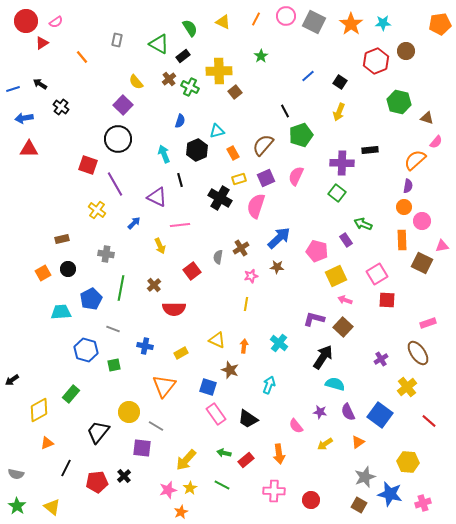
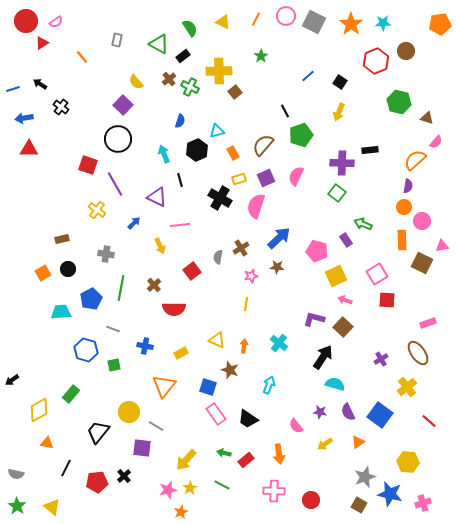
orange triangle at (47, 443): rotated 32 degrees clockwise
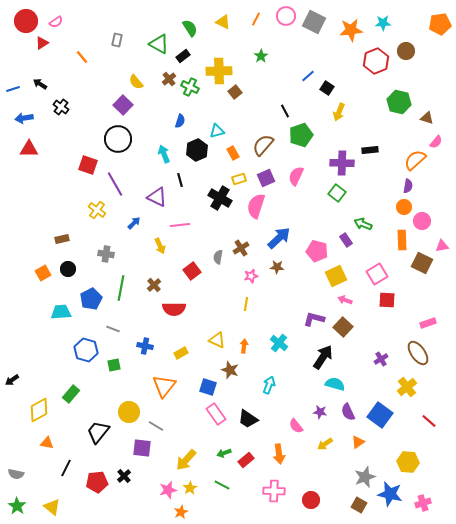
orange star at (351, 24): moved 6 px down; rotated 30 degrees clockwise
black square at (340, 82): moved 13 px left, 6 px down
green arrow at (224, 453): rotated 32 degrees counterclockwise
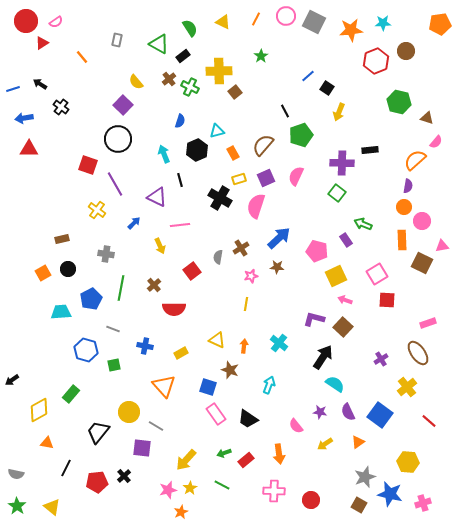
cyan semicircle at (335, 384): rotated 18 degrees clockwise
orange triangle at (164, 386): rotated 20 degrees counterclockwise
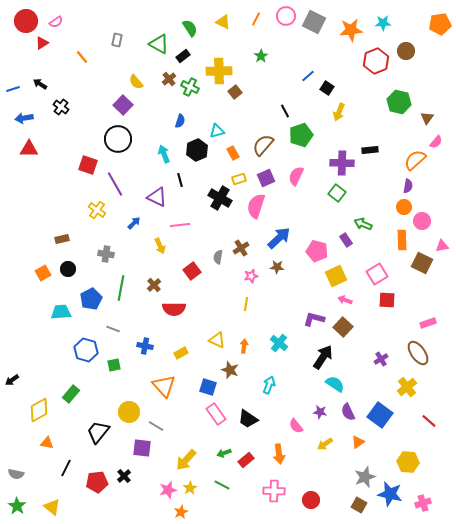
brown triangle at (427, 118): rotated 48 degrees clockwise
